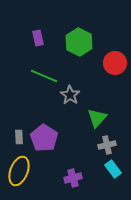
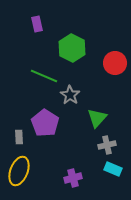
purple rectangle: moved 1 px left, 14 px up
green hexagon: moved 7 px left, 6 px down
purple pentagon: moved 1 px right, 15 px up
cyan rectangle: rotated 30 degrees counterclockwise
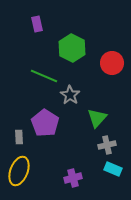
red circle: moved 3 px left
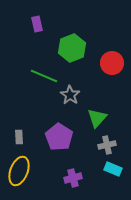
green hexagon: rotated 12 degrees clockwise
purple pentagon: moved 14 px right, 14 px down
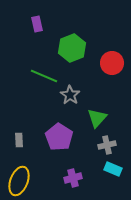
gray rectangle: moved 3 px down
yellow ellipse: moved 10 px down
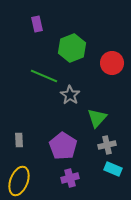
purple pentagon: moved 4 px right, 9 px down
purple cross: moved 3 px left
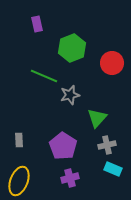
gray star: rotated 24 degrees clockwise
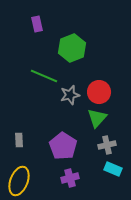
red circle: moved 13 px left, 29 px down
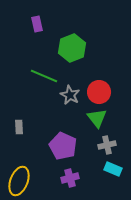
gray star: rotated 30 degrees counterclockwise
green triangle: rotated 20 degrees counterclockwise
gray rectangle: moved 13 px up
purple pentagon: rotated 8 degrees counterclockwise
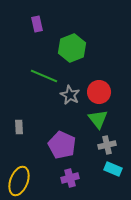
green triangle: moved 1 px right, 1 px down
purple pentagon: moved 1 px left, 1 px up
